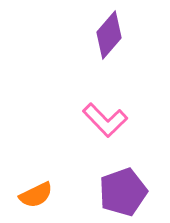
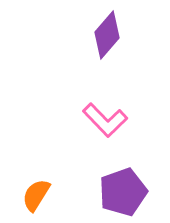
purple diamond: moved 2 px left
orange semicircle: rotated 148 degrees clockwise
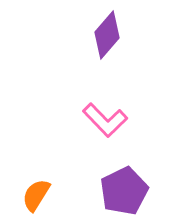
purple pentagon: moved 1 px right, 1 px up; rotated 6 degrees counterclockwise
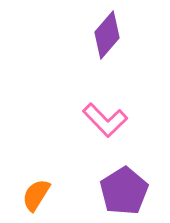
purple pentagon: rotated 6 degrees counterclockwise
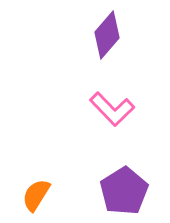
pink L-shape: moved 7 px right, 11 px up
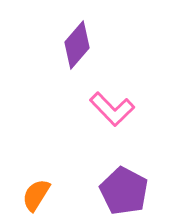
purple diamond: moved 30 px left, 10 px down
purple pentagon: rotated 12 degrees counterclockwise
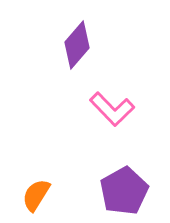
purple pentagon: rotated 15 degrees clockwise
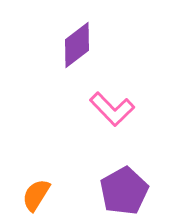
purple diamond: rotated 12 degrees clockwise
